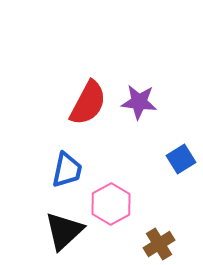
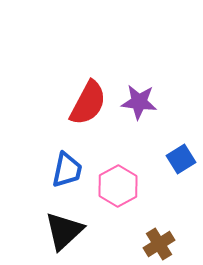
pink hexagon: moved 7 px right, 18 px up
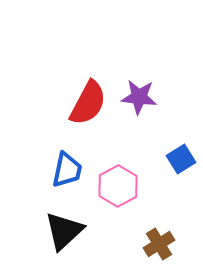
purple star: moved 5 px up
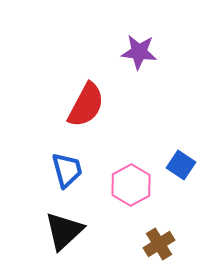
purple star: moved 45 px up
red semicircle: moved 2 px left, 2 px down
blue square: moved 6 px down; rotated 24 degrees counterclockwise
blue trapezoid: rotated 27 degrees counterclockwise
pink hexagon: moved 13 px right, 1 px up
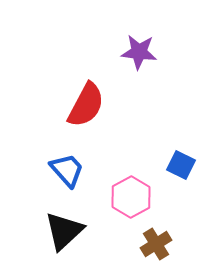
blue square: rotated 8 degrees counterclockwise
blue trapezoid: rotated 27 degrees counterclockwise
pink hexagon: moved 12 px down
brown cross: moved 3 px left
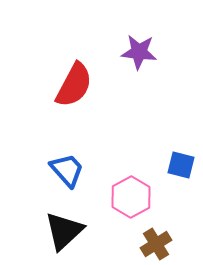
red semicircle: moved 12 px left, 20 px up
blue square: rotated 12 degrees counterclockwise
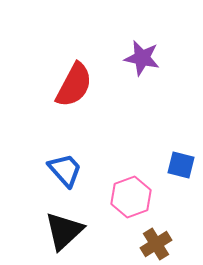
purple star: moved 3 px right, 6 px down; rotated 6 degrees clockwise
blue trapezoid: moved 2 px left
pink hexagon: rotated 9 degrees clockwise
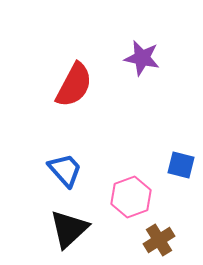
black triangle: moved 5 px right, 2 px up
brown cross: moved 3 px right, 4 px up
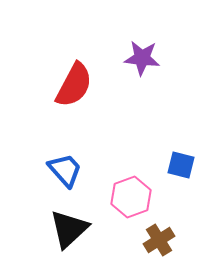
purple star: rotated 6 degrees counterclockwise
